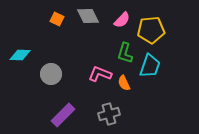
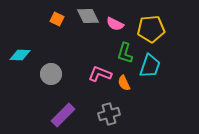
pink semicircle: moved 7 px left, 4 px down; rotated 72 degrees clockwise
yellow pentagon: moved 1 px up
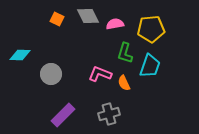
pink semicircle: rotated 144 degrees clockwise
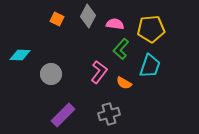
gray diamond: rotated 55 degrees clockwise
pink semicircle: rotated 18 degrees clockwise
green L-shape: moved 4 px left, 4 px up; rotated 25 degrees clockwise
pink L-shape: moved 1 px left, 2 px up; rotated 105 degrees clockwise
orange semicircle: rotated 35 degrees counterclockwise
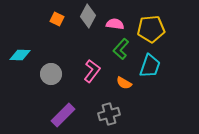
pink L-shape: moved 7 px left, 1 px up
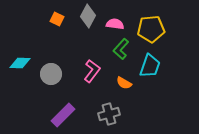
cyan diamond: moved 8 px down
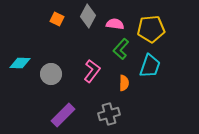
orange semicircle: rotated 119 degrees counterclockwise
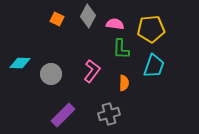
green L-shape: rotated 40 degrees counterclockwise
cyan trapezoid: moved 4 px right
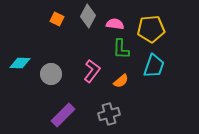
orange semicircle: moved 3 px left, 2 px up; rotated 49 degrees clockwise
